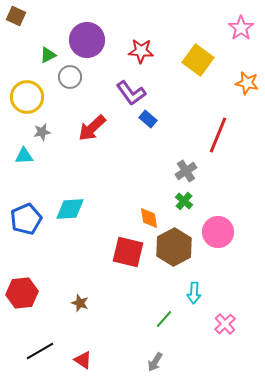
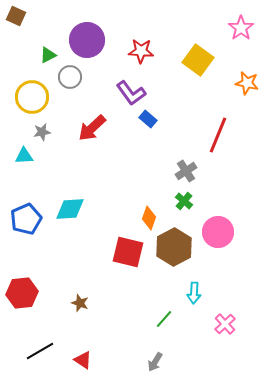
yellow circle: moved 5 px right
orange diamond: rotated 30 degrees clockwise
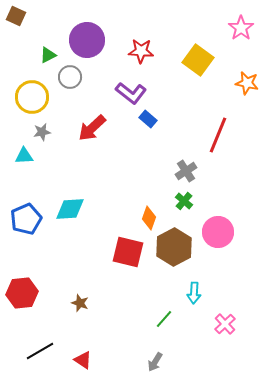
purple L-shape: rotated 16 degrees counterclockwise
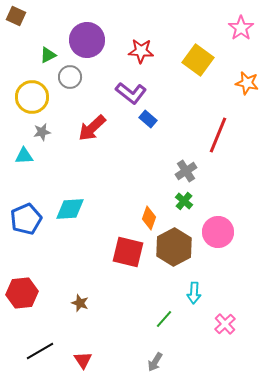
red triangle: rotated 24 degrees clockwise
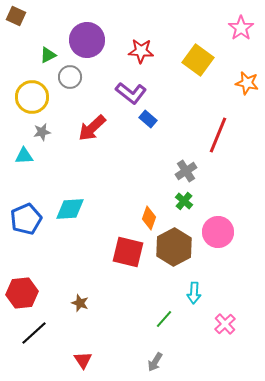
black line: moved 6 px left, 18 px up; rotated 12 degrees counterclockwise
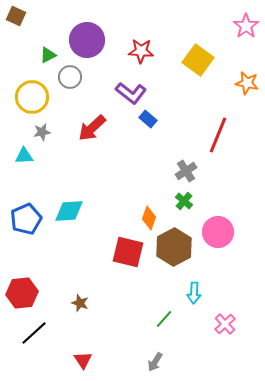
pink star: moved 5 px right, 2 px up
cyan diamond: moved 1 px left, 2 px down
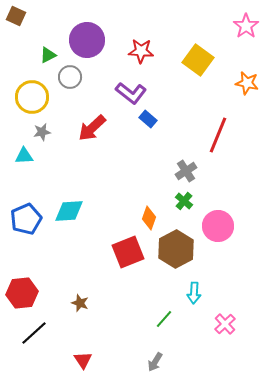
pink circle: moved 6 px up
brown hexagon: moved 2 px right, 2 px down
red square: rotated 36 degrees counterclockwise
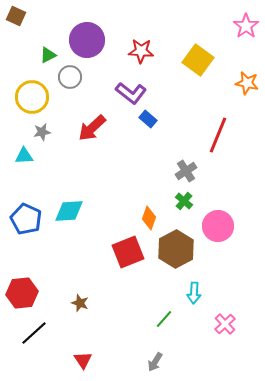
blue pentagon: rotated 24 degrees counterclockwise
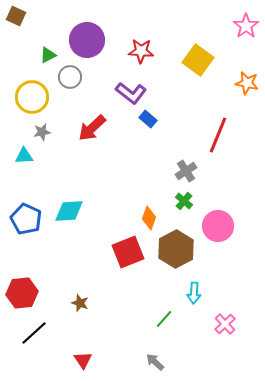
gray arrow: rotated 102 degrees clockwise
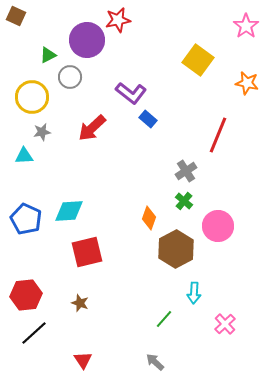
red star: moved 23 px left, 31 px up; rotated 15 degrees counterclockwise
red square: moved 41 px left; rotated 8 degrees clockwise
red hexagon: moved 4 px right, 2 px down
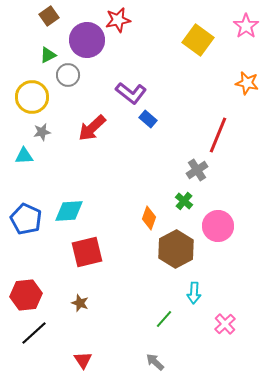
brown square: moved 33 px right; rotated 30 degrees clockwise
yellow square: moved 20 px up
gray circle: moved 2 px left, 2 px up
gray cross: moved 11 px right, 1 px up
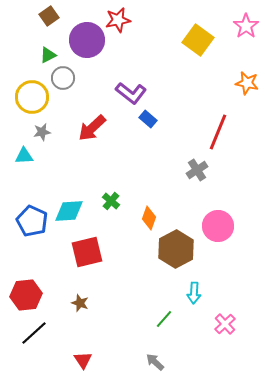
gray circle: moved 5 px left, 3 px down
red line: moved 3 px up
green cross: moved 73 px left
blue pentagon: moved 6 px right, 2 px down
